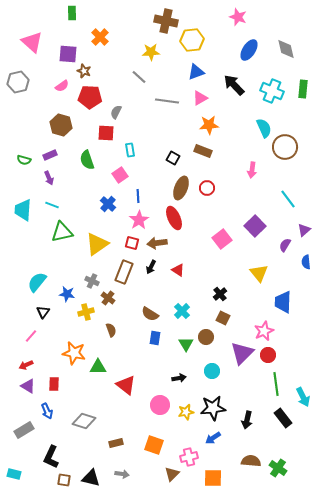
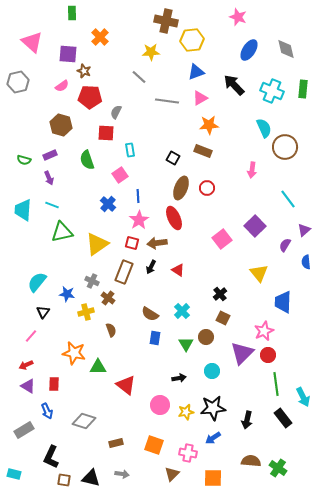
pink cross at (189, 457): moved 1 px left, 4 px up; rotated 24 degrees clockwise
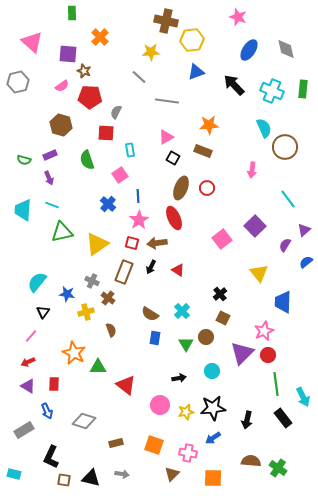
pink triangle at (200, 98): moved 34 px left, 39 px down
blue semicircle at (306, 262): rotated 56 degrees clockwise
orange star at (74, 353): rotated 15 degrees clockwise
red arrow at (26, 365): moved 2 px right, 3 px up
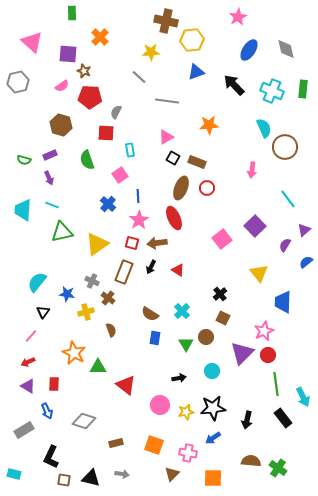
pink star at (238, 17): rotated 24 degrees clockwise
brown rectangle at (203, 151): moved 6 px left, 11 px down
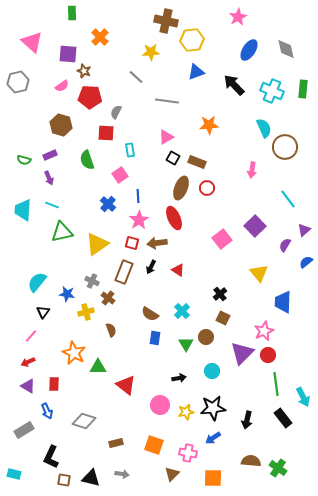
gray line at (139, 77): moved 3 px left
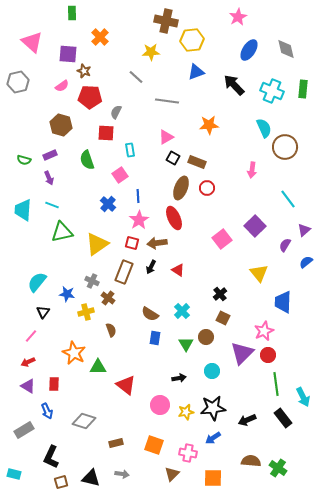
black arrow at (247, 420): rotated 54 degrees clockwise
brown square at (64, 480): moved 3 px left, 2 px down; rotated 24 degrees counterclockwise
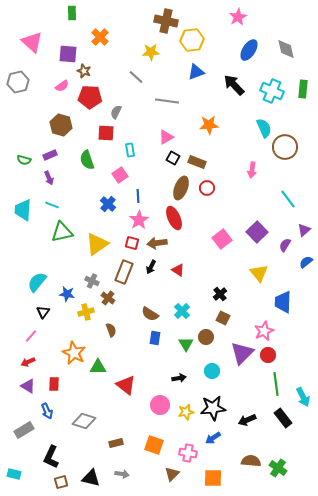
purple square at (255, 226): moved 2 px right, 6 px down
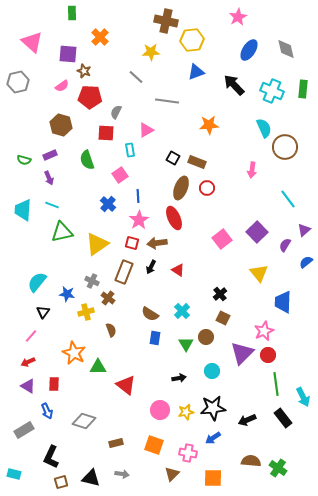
pink triangle at (166, 137): moved 20 px left, 7 px up
pink circle at (160, 405): moved 5 px down
